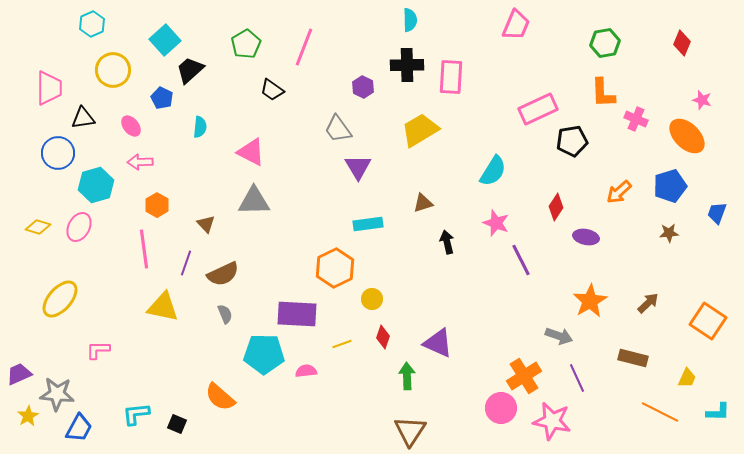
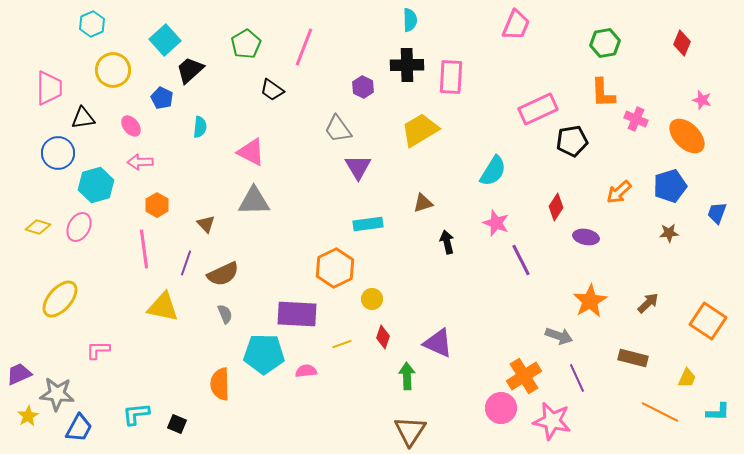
orange semicircle at (220, 397): moved 13 px up; rotated 48 degrees clockwise
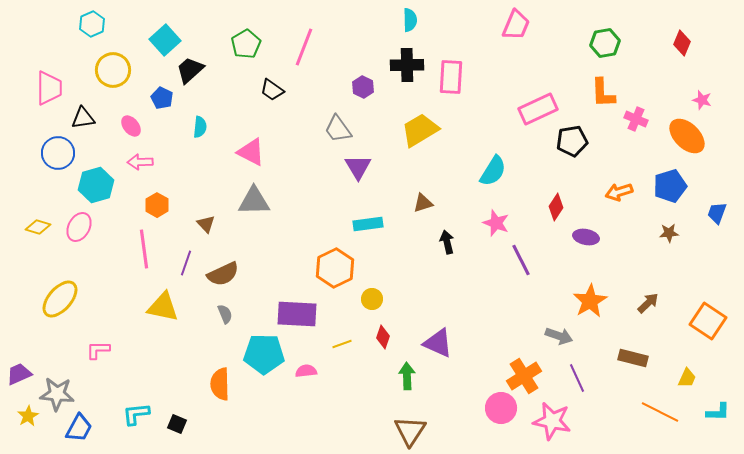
orange arrow at (619, 192): rotated 24 degrees clockwise
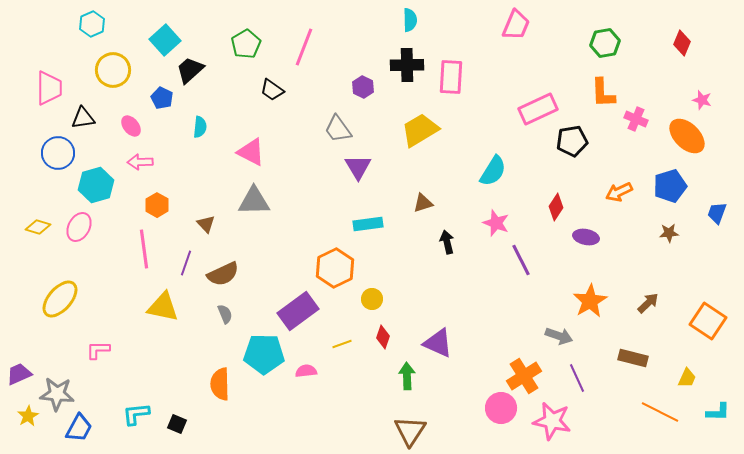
orange arrow at (619, 192): rotated 8 degrees counterclockwise
purple rectangle at (297, 314): moved 1 px right, 3 px up; rotated 39 degrees counterclockwise
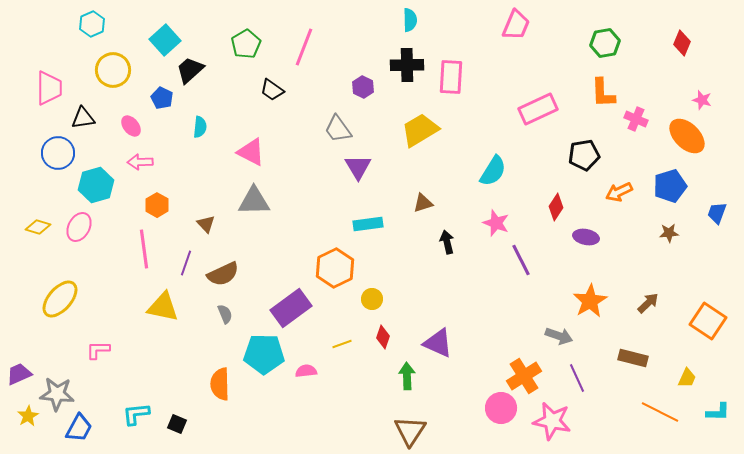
black pentagon at (572, 141): moved 12 px right, 14 px down
purple rectangle at (298, 311): moved 7 px left, 3 px up
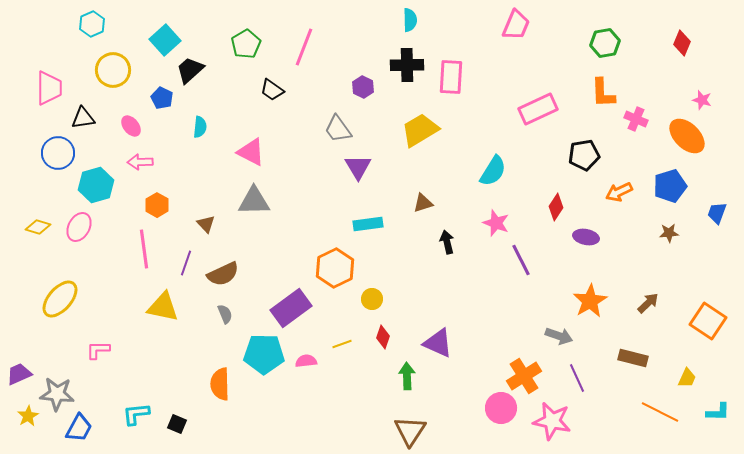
pink semicircle at (306, 371): moved 10 px up
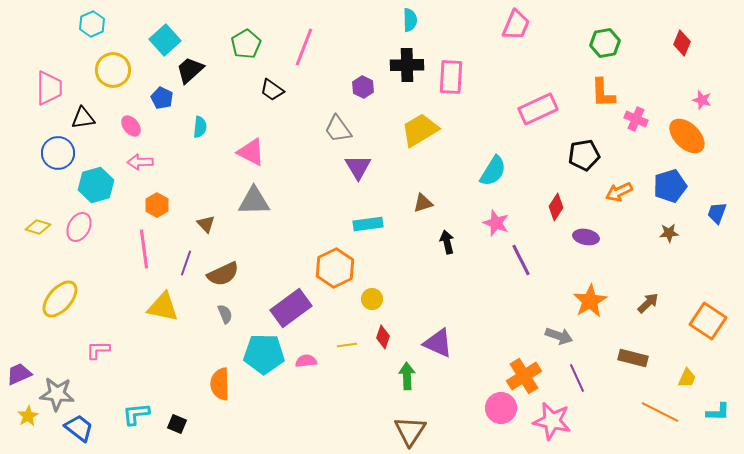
yellow line at (342, 344): moved 5 px right, 1 px down; rotated 12 degrees clockwise
blue trapezoid at (79, 428): rotated 80 degrees counterclockwise
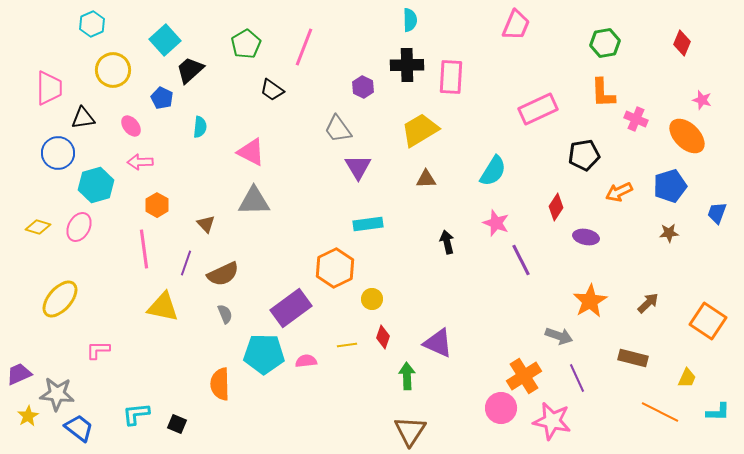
brown triangle at (423, 203): moved 3 px right, 24 px up; rotated 15 degrees clockwise
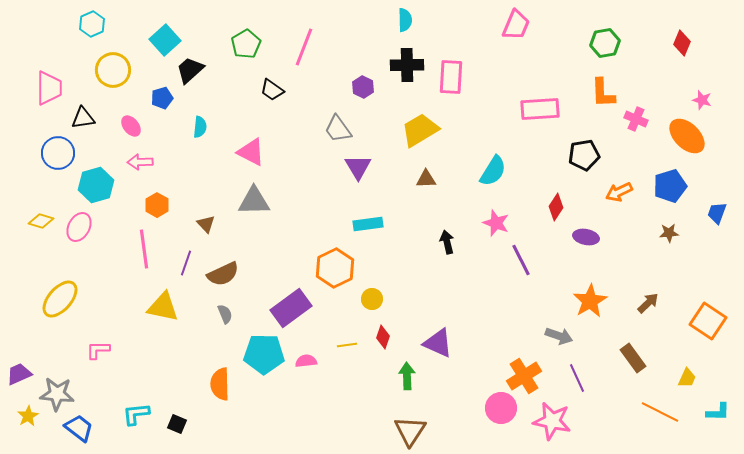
cyan semicircle at (410, 20): moved 5 px left
blue pentagon at (162, 98): rotated 30 degrees clockwise
pink rectangle at (538, 109): moved 2 px right; rotated 21 degrees clockwise
yellow diamond at (38, 227): moved 3 px right, 6 px up
brown rectangle at (633, 358): rotated 40 degrees clockwise
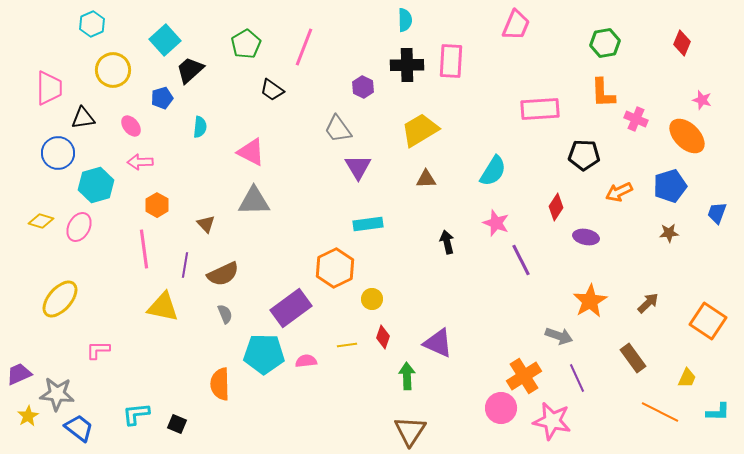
pink rectangle at (451, 77): moved 16 px up
black pentagon at (584, 155): rotated 12 degrees clockwise
purple line at (186, 263): moved 1 px left, 2 px down; rotated 10 degrees counterclockwise
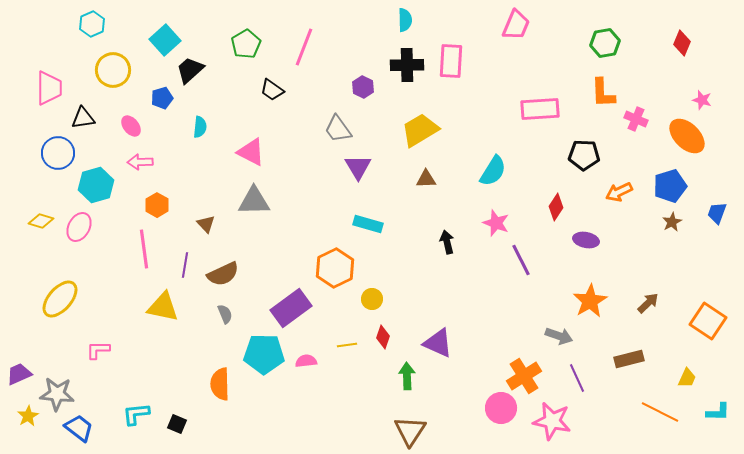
cyan rectangle at (368, 224): rotated 24 degrees clockwise
brown star at (669, 233): moved 3 px right, 11 px up; rotated 24 degrees counterclockwise
purple ellipse at (586, 237): moved 3 px down
brown rectangle at (633, 358): moved 4 px left, 1 px down; rotated 68 degrees counterclockwise
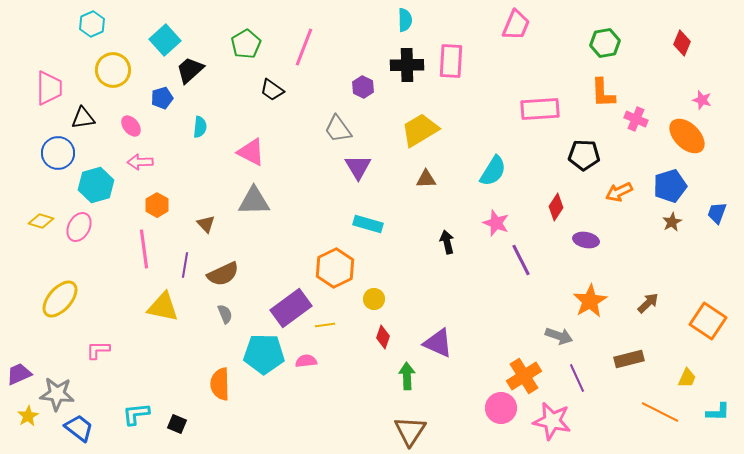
yellow circle at (372, 299): moved 2 px right
yellow line at (347, 345): moved 22 px left, 20 px up
